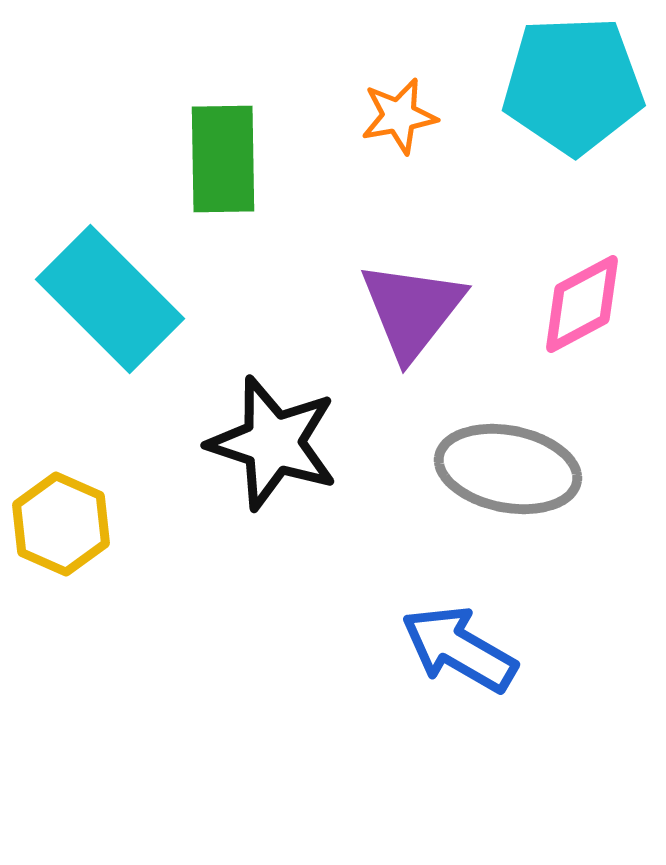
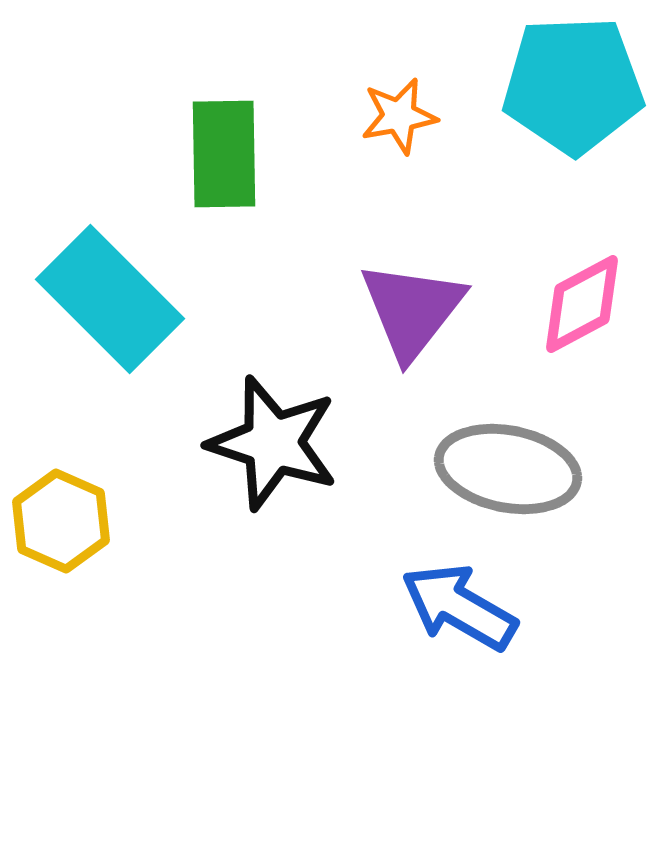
green rectangle: moved 1 px right, 5 px up
yellow hexagon: moved 3 px up
blue arrow: moved 42 px up
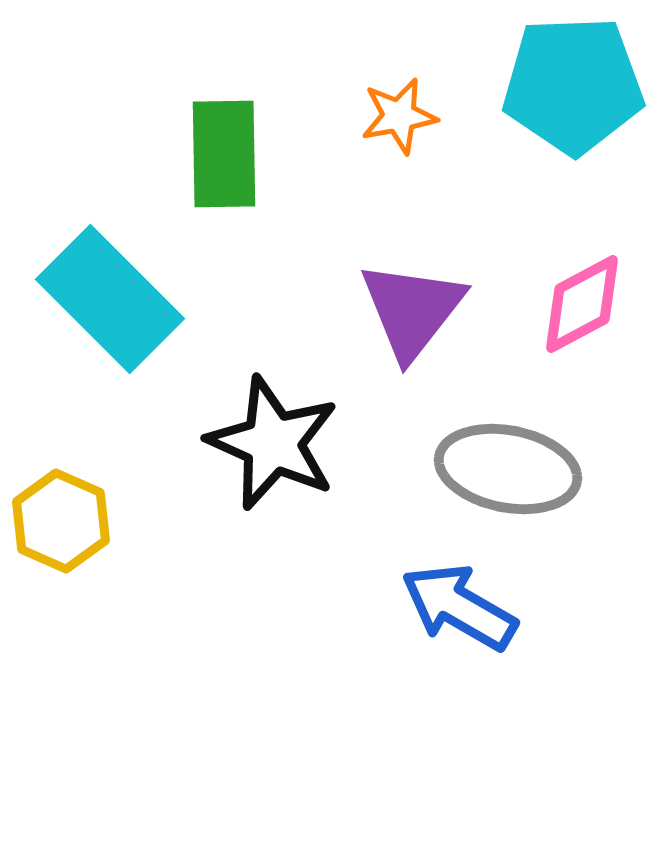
black star: rotated 6 degrees clockwise
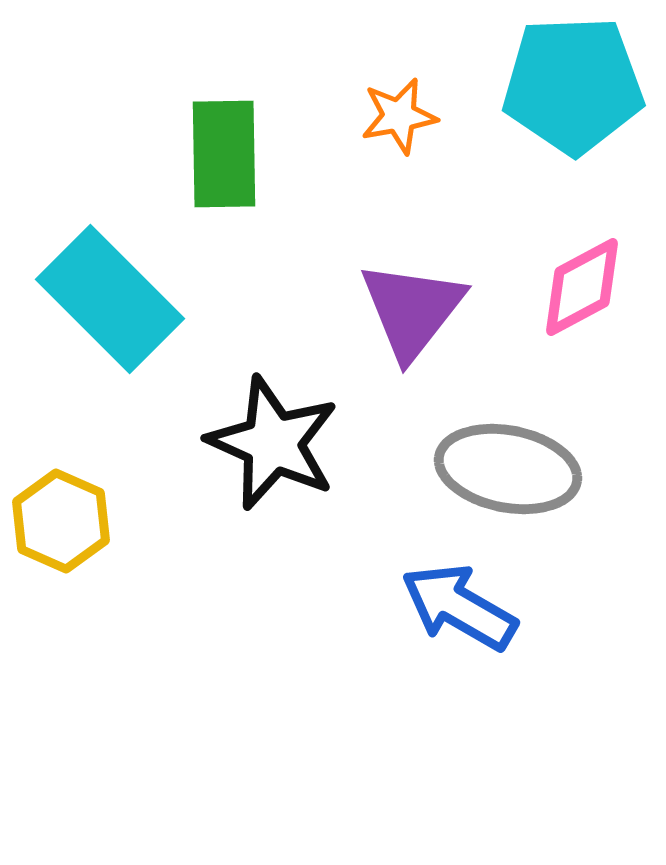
pink diamond: moved 17 px up
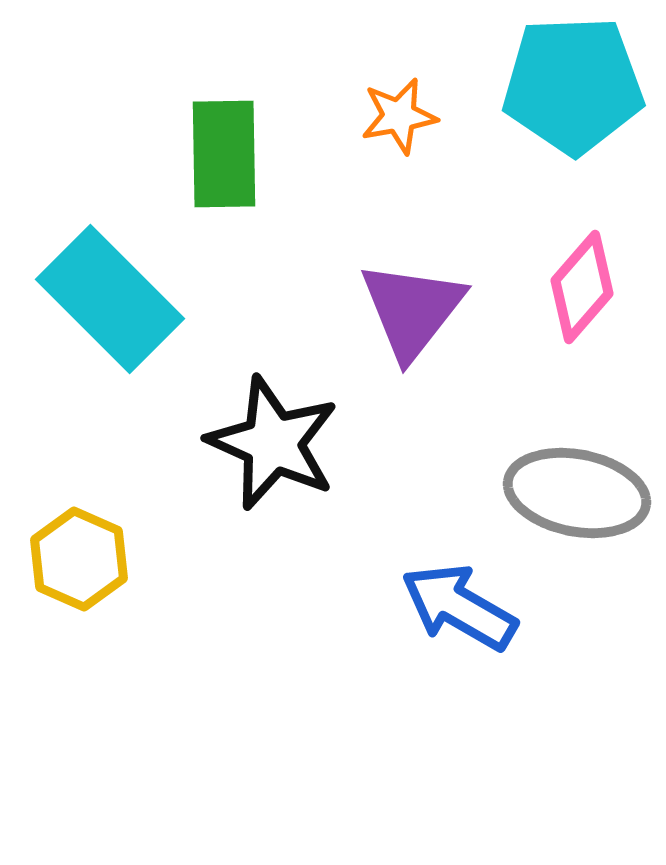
pink diamond: rotated 21 degrees counterclockwise
gray ellipse: moved 69 px right, 24 px down
yellow hexagon: moved 18 px right, 38 px down
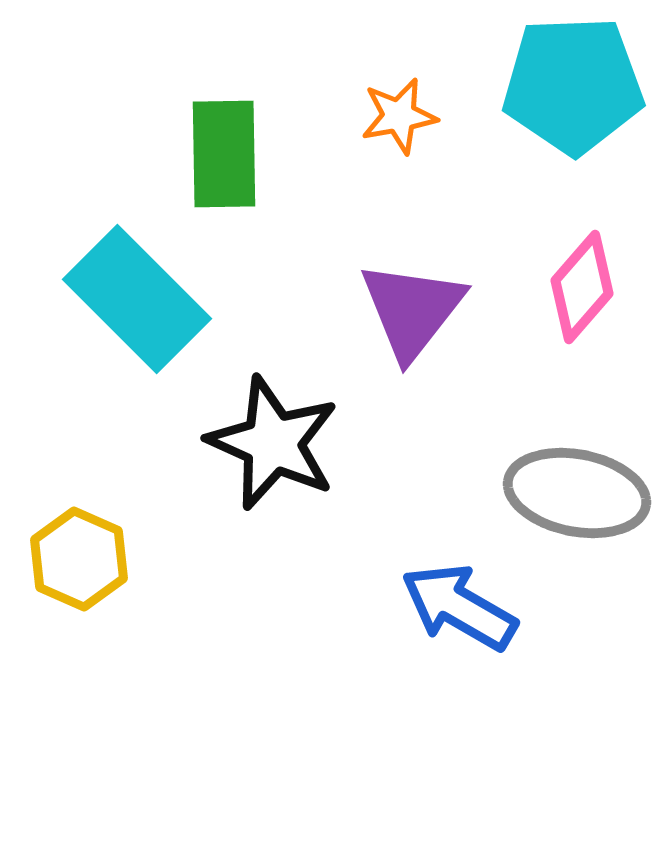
cyan rectangle: moved 27 px right
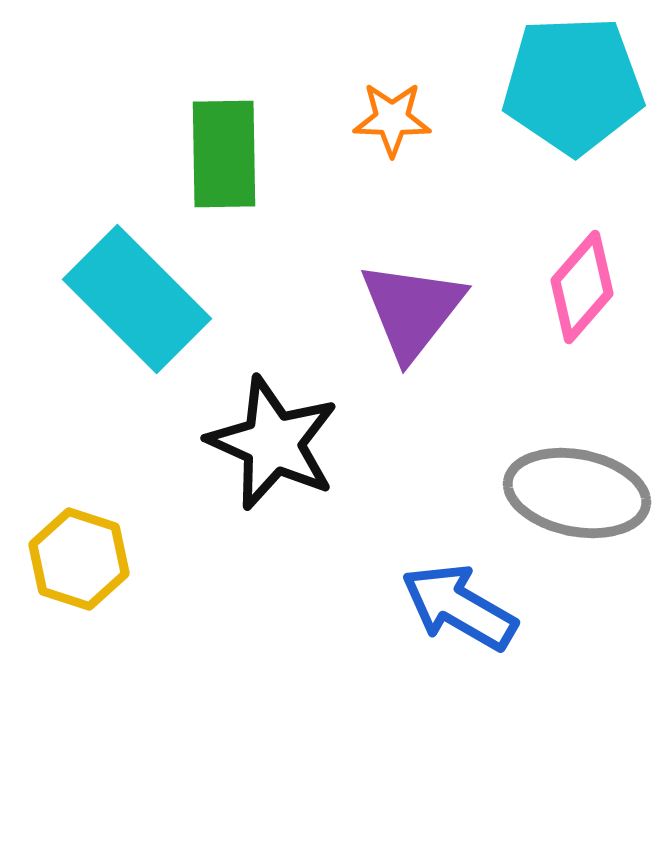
orange star: moved 7 px left, 3 px down; rotated 12 degrees clockwise
yellow hexagon: rotated 6 degrees counterclockwise
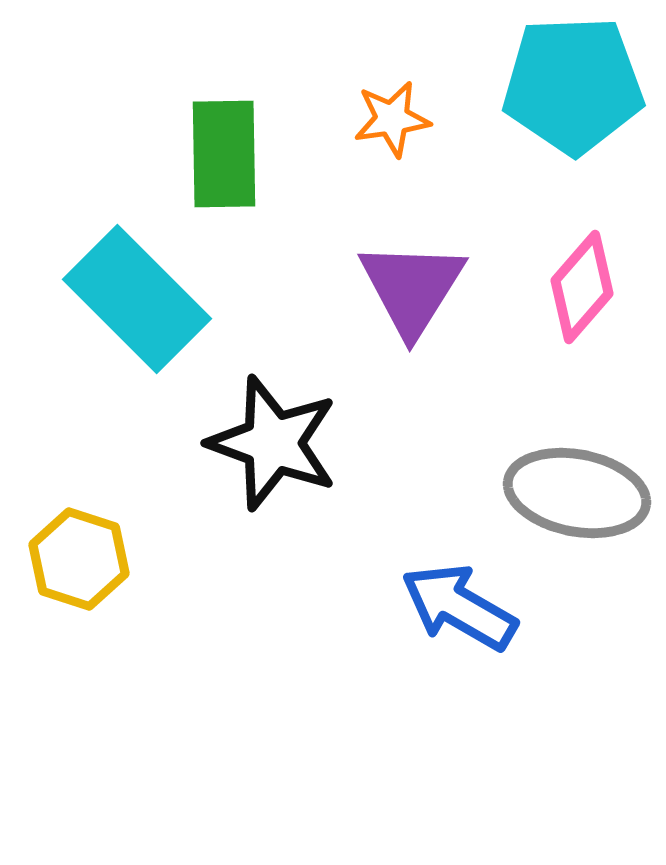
orange star: rotated 10 degrees counterclockwise
purple triangle: moved 22 px up; rotated 6 degrees counterclockwise
black star: rotated 4 degrees counterclockwise
